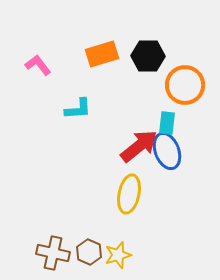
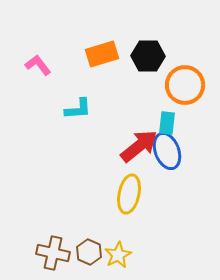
yellow star: rotated 12 degrees counterclockwise
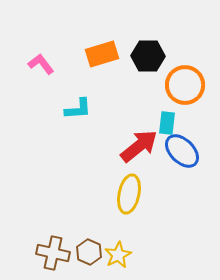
pink L-shape: moved 3 px right, 1 px up
blue ellipse: moved 15 px right; rotated 24 degrees counterclockwise
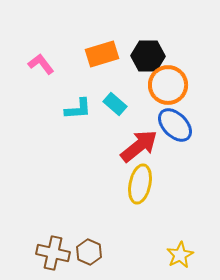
orange circle: moved 17 px left
cyan rectangle: moved 52 px left, 19 px up; rotated 55 degrees counterclockwise
blue ellipse: moved 7 px left, 26 px up
yellow ellipse: moved 11 px right, 10 px up
yellow star: moved 62 px right
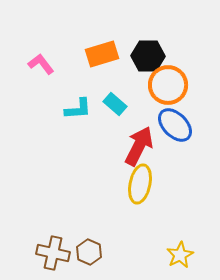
red arrow: rotated 24 degrees counterclockwise
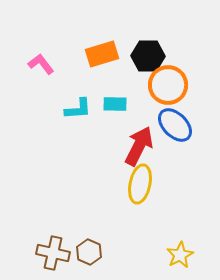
cyan rectangle: rotated 40 degrees counterclockwise
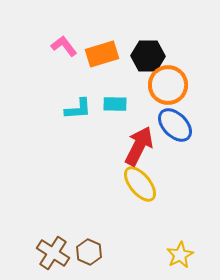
pink L-shape: moved 23 px right, 18 px up
yellow ellipse: rotated 51 degrees counterclockwise
brown cross: rotated 20 degrees clockwise
